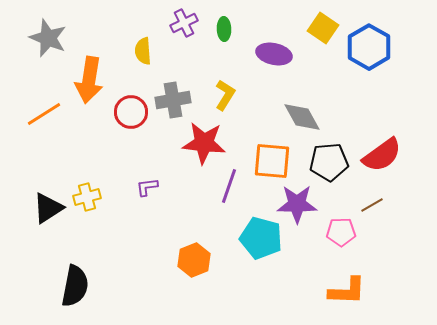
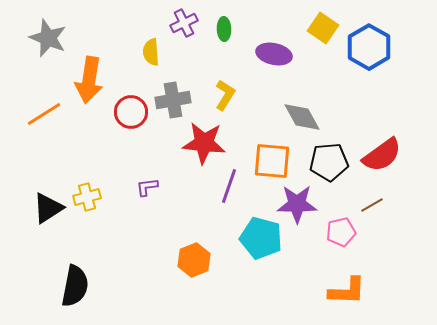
yellow semicircle: moved 8 px right, 1 px down
pink pentagon: rotated 12 degrees counterclockwise
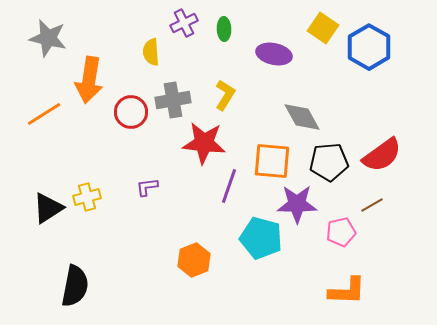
gray star: rotated 9 degrees counterclockwise
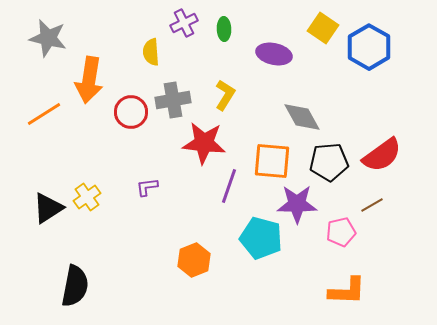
yellow cross: rotated 20 degrees counterclockwise
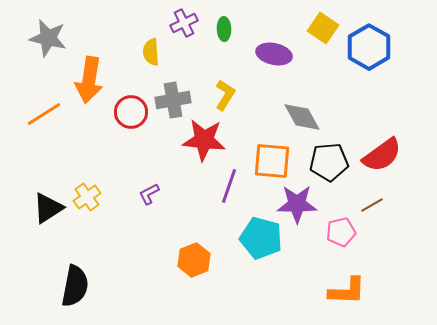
red star: moved 3 px up
purple L-shape: moved 2 px right, 7 px down; rotated 20 degrees counterclockwise
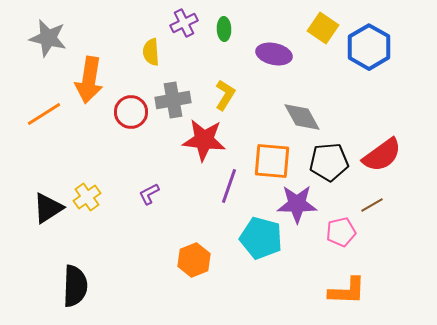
black semicircle: rotated 9 degrees counterclockwise
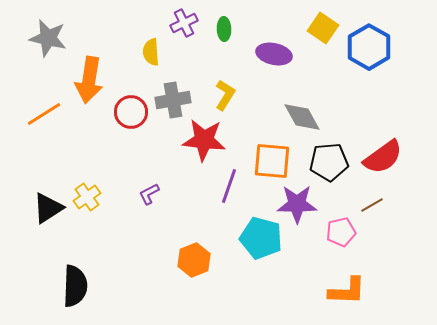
red semicircle: moved 1 px right, 2 px down
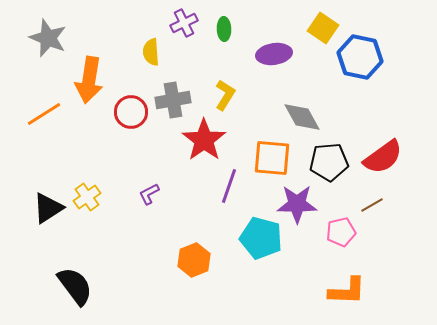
gray star: rotated 9 degrees clockwise
blue hexagon: moved 9 px left, 10 px down; rotated 18 degrees counterclockwise
purple ellipse: rotated 20 degrees counterclockwise
red star: rotated 30 degrees clockwise
orange square: moved 3 px up
black semicircle: rotated 39 degrees counterclockwise
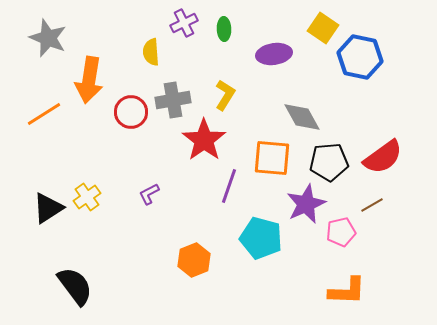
purple star: moved 9 px right; rotated 24 degrees counterclockwise
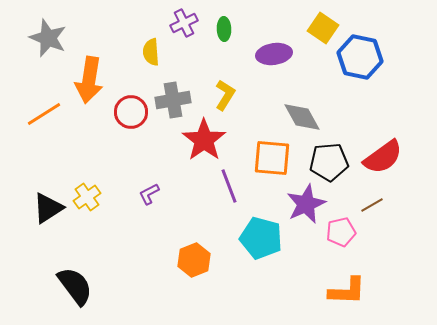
purple line: rotated 40 degrees counterclockwise
